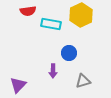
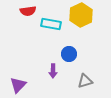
blue circle: moved 1 px down
gray triangle: moved 2 px right
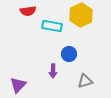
cyan rectangle: moved 1 px right, 2 px down
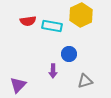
red semicircle: moved 10 px down
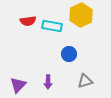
purple arrow: moved 5 px left, 11 px down
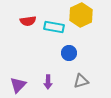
cyan rectangle: moved 2 px right, 1 px down
blue circle: moved 1 px up
gray triangle: moved 4 px left
